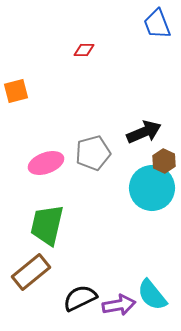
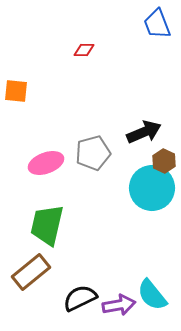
orange square: rotated 20 degrees clockwise
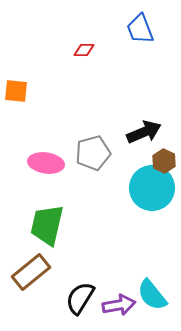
blue trapezoid: moved 17 px left, 5 px down
pink ellipse: rotated 28 degrees clockwise
black semicircle: rotated 32 degrees counterclockwise
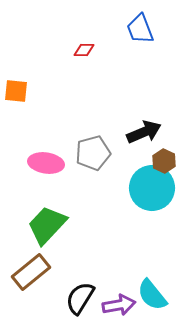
green trapezoid: rotated 30 degrees clockwise
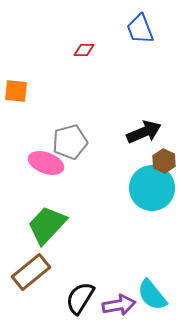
gray pentagon: moved 23 px left, 11 px up
pink ellipse: rotated 12 degrees clockwise
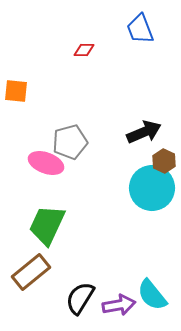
green trapezoid: rotated 18 degrees counterclockwise
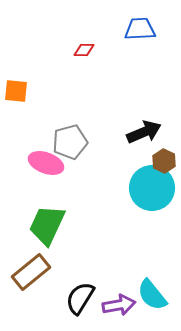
blue trapezoid: rotated 108 degrees clockwise
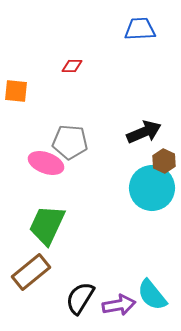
red diamond: moved 12 px left, 16 px down
gray pentagon: rotated 20 degrees clockwise
